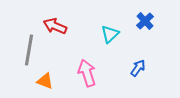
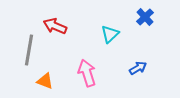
blue cross: moved 4 px up
blue arrow: rotated 24 degrees clockwise
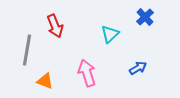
red arrow: rotated 135 degrees counterclockwise
gray line: moved 2 px left
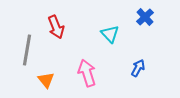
red arrow: moved 1 px right, 1 px down
cyan triangle: rotated 30 degrees counterclockwise
blue arrow: rotated 30 degrees counterclockwise
orange triangle: moved 1 px right, 1 px up; rotated 30 degrees clockwise
